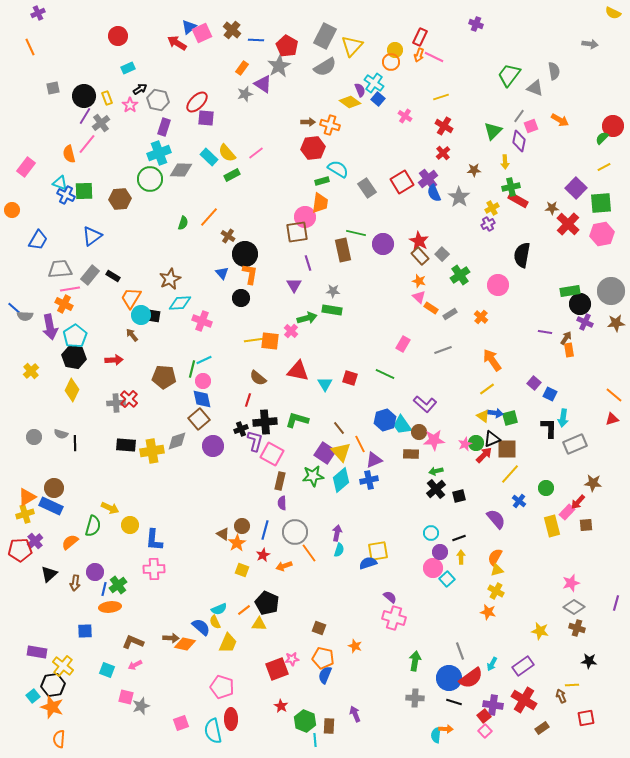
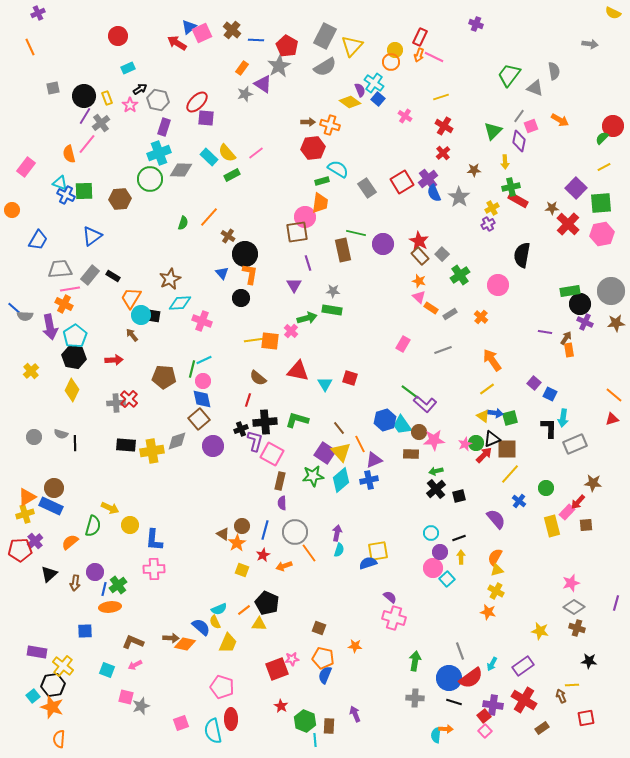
green line at (385, 374): moved 25 px right, 18 px down; rotated 12 degrees clockwise
orange star at (355, 646): rotated 16 degrees counterclockwise
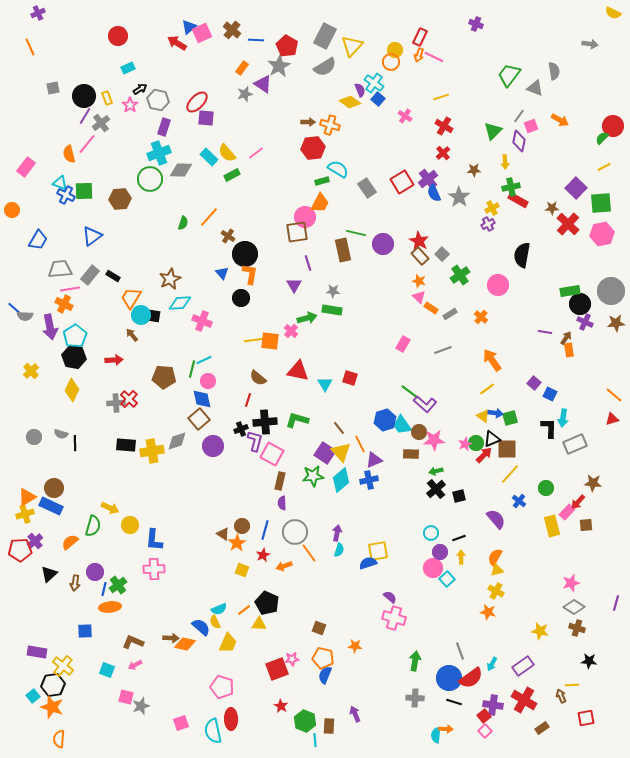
orange trapezoid at (320, 203): rotated 20 degrees clockwise
pink circle at (203, 381): moved 5 px right
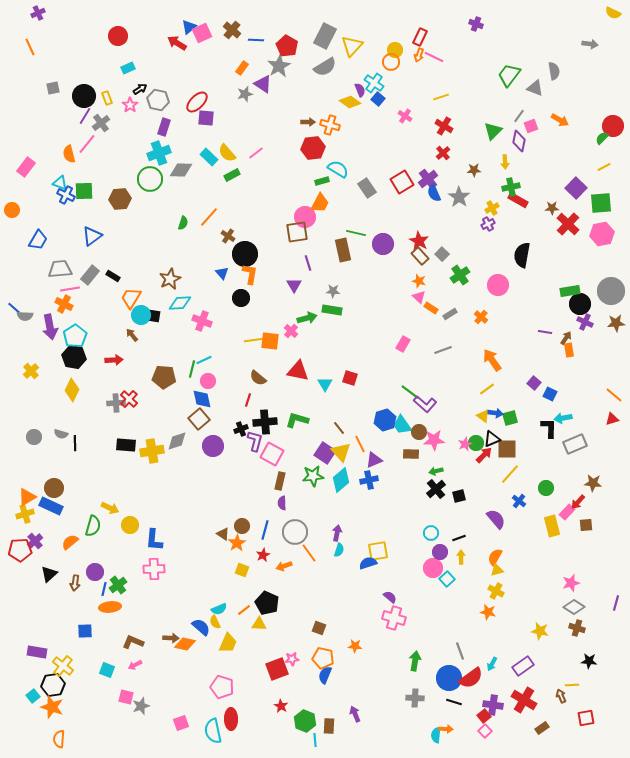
cyan arrow at (563, 418): rotated 72 degrees clockwise
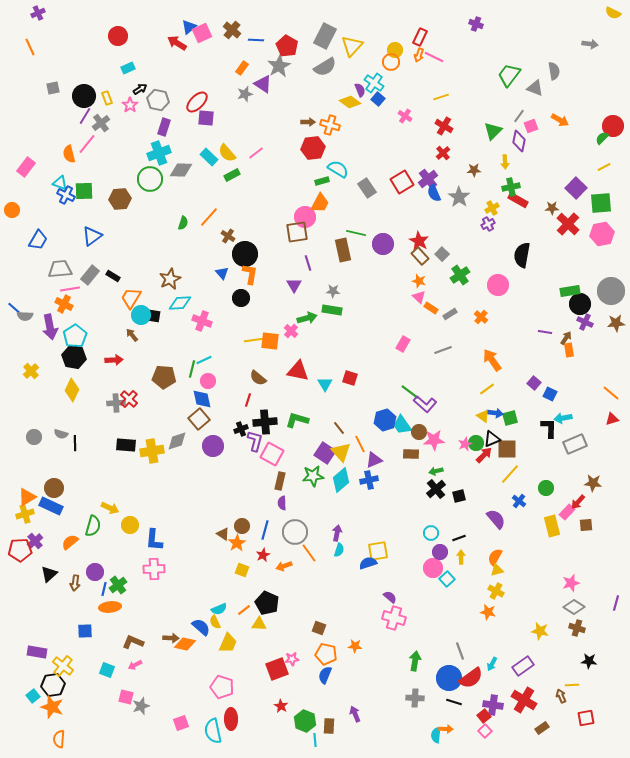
orange line at (614, 395): moved 3 px left, 2 px up
orange pentagon at (323, 658): moved 3 px right, 4 px up
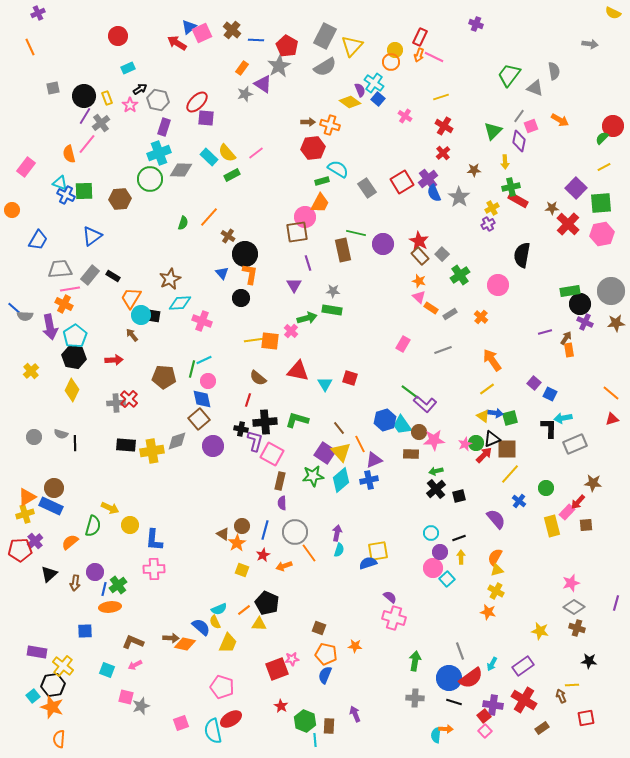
purple line at (545, 332): rotated 24 degrees counterclockwise
black cross at (241, 429): rotated 32 degrees clockwise
red ellipse at (231, 719): rotated 60 degrees clockwise
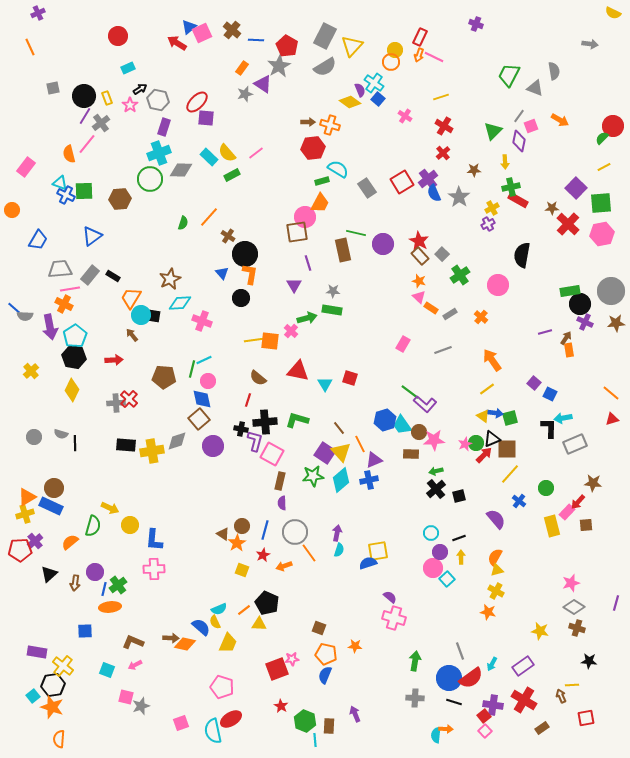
green trapezoid at (509, 75): rotated 10 degrees counterclockwise
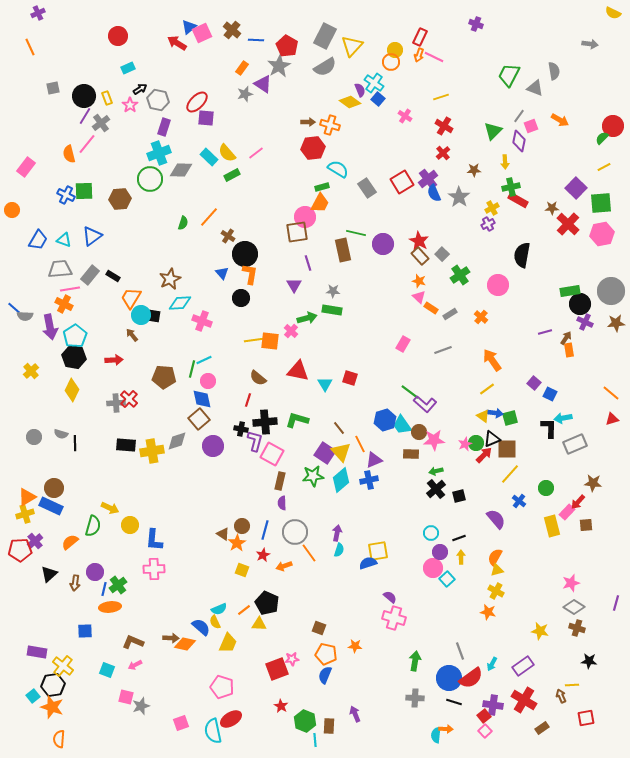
green rectangle at (322, 181): moved 6 px down
cyan triangle at (60, 183): moved 4 px right, 57 px down
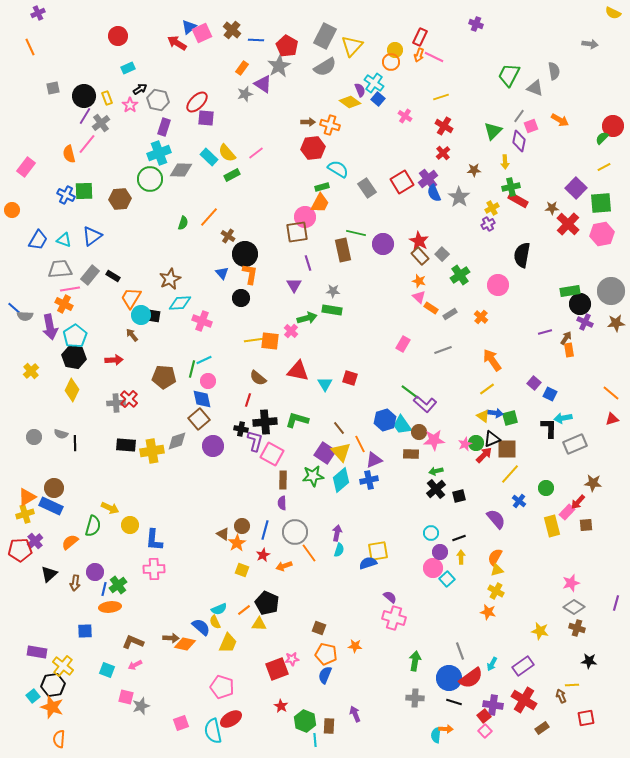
brown rectangle at (280, 481): moved 3 px right, 1 px up; rotated 12 degrees counterclockwise
